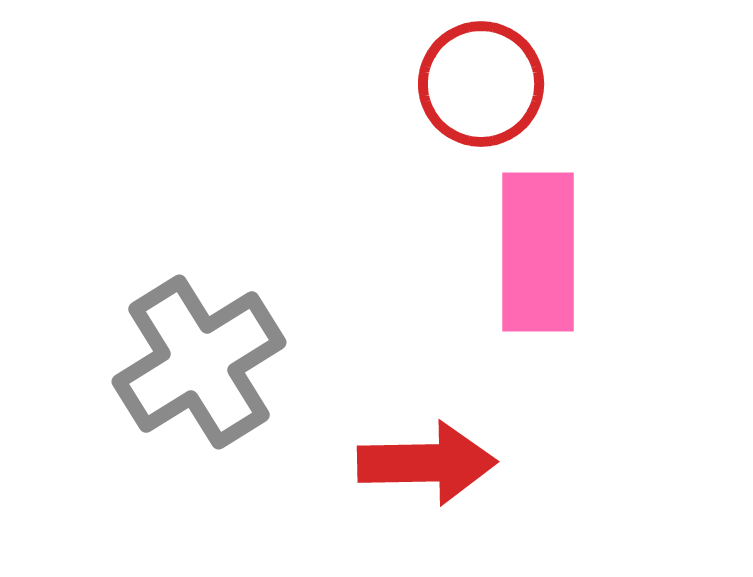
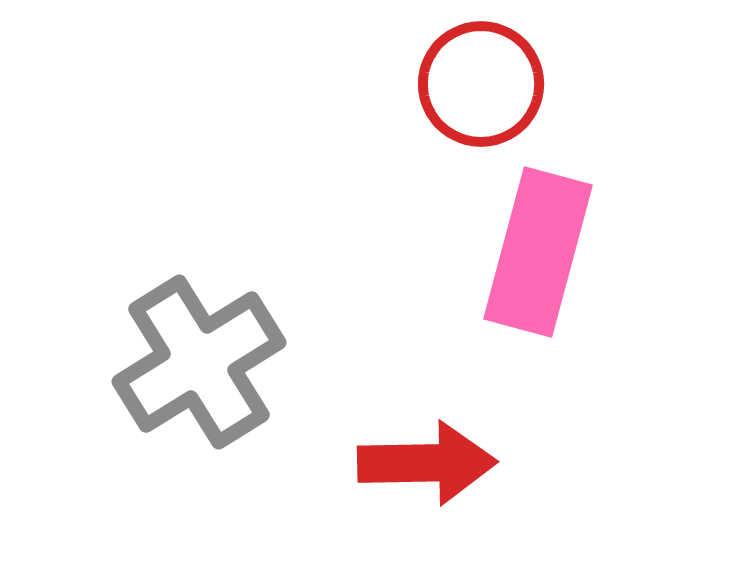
pink rectangle: rotated 15 degrees clockwise
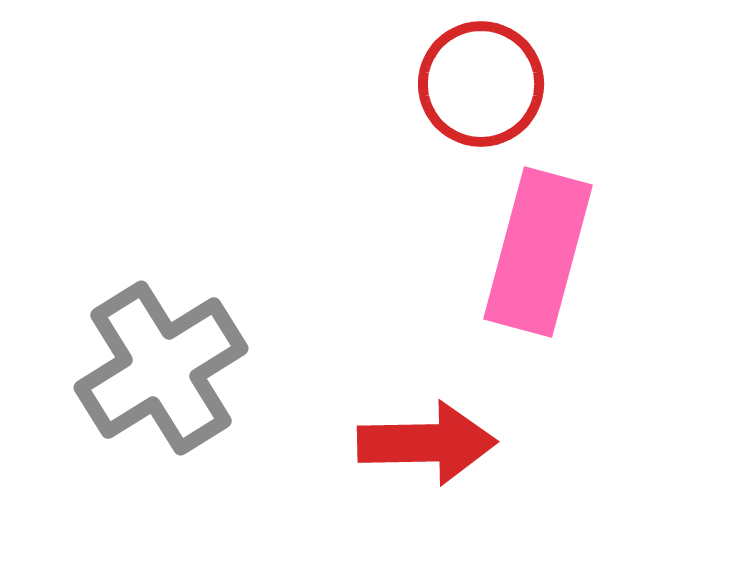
gray cross: moved 38 px left, 6 px down
red arrow: moved 20 px up
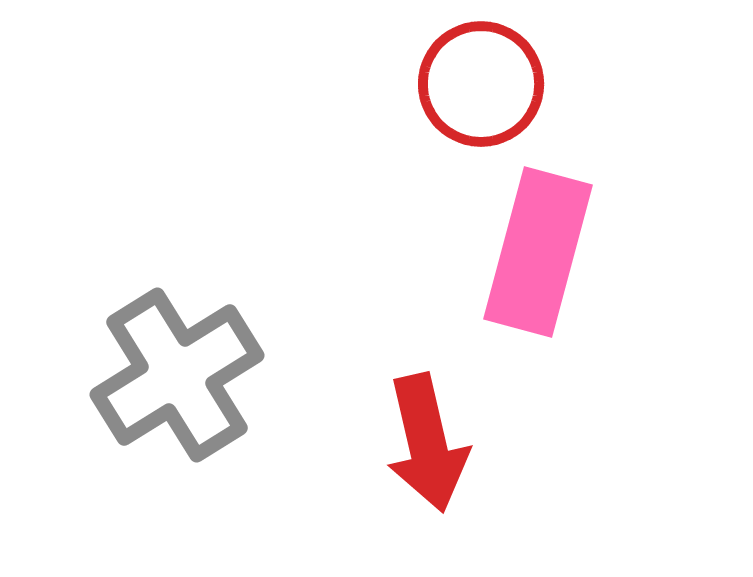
gray cross: moved 16 px right, 7 px down
red arrow: rotated 78 degrees clockwise
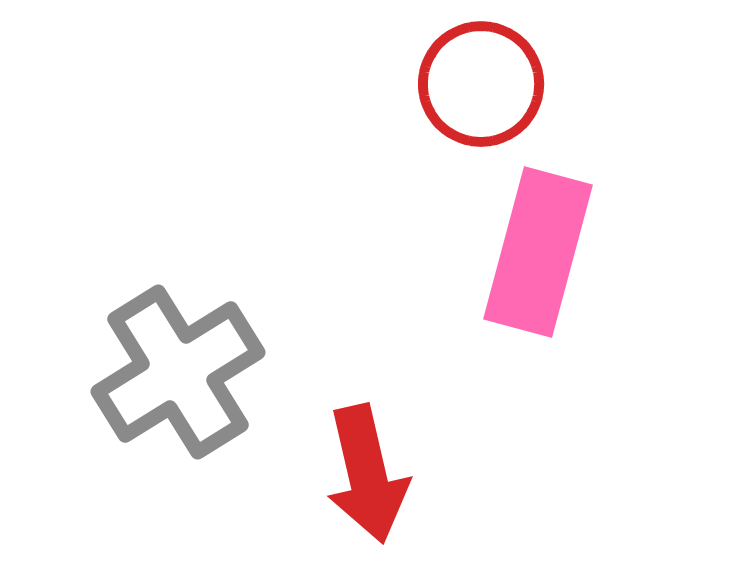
gray cross: moved 1 px right, 3 px up
red arrow: moved 60 px left, 31 px down
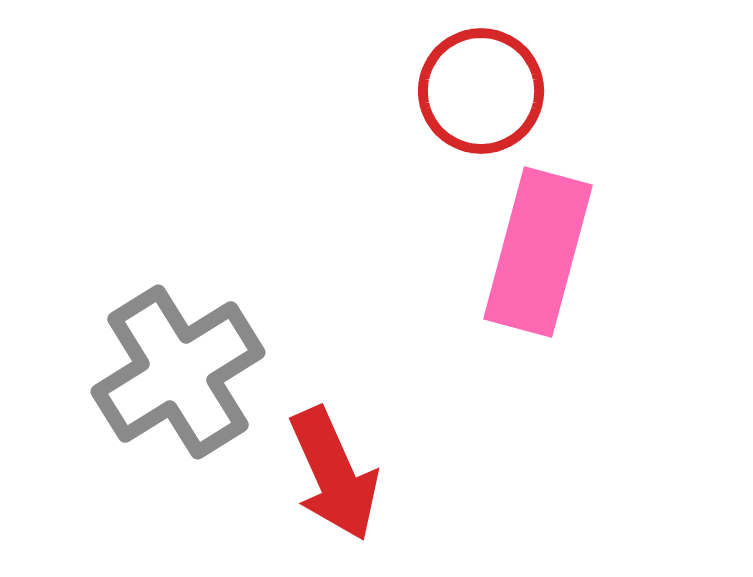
red circle: moved 7 px down
red arrow: moved 33 px left; rotated 11 degrees counterclockwise
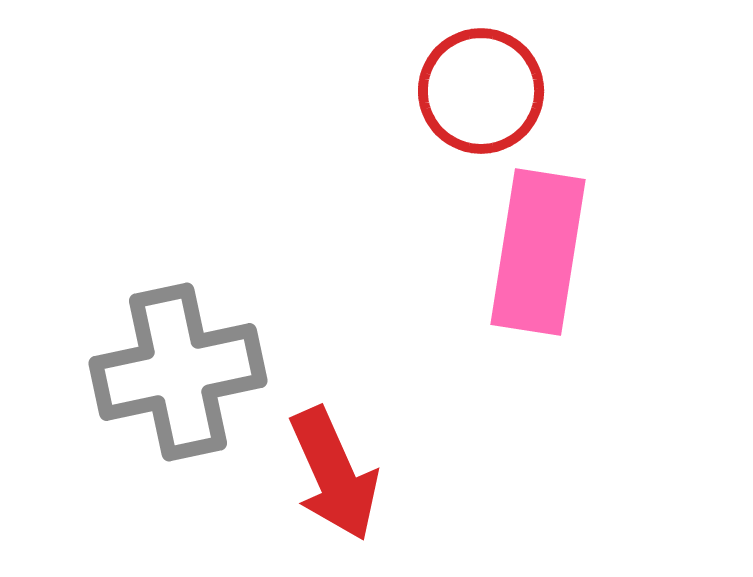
pink rectangle: rotated 6 degrees counterclockwise
gray cross: rotated 20 degrees clockwise
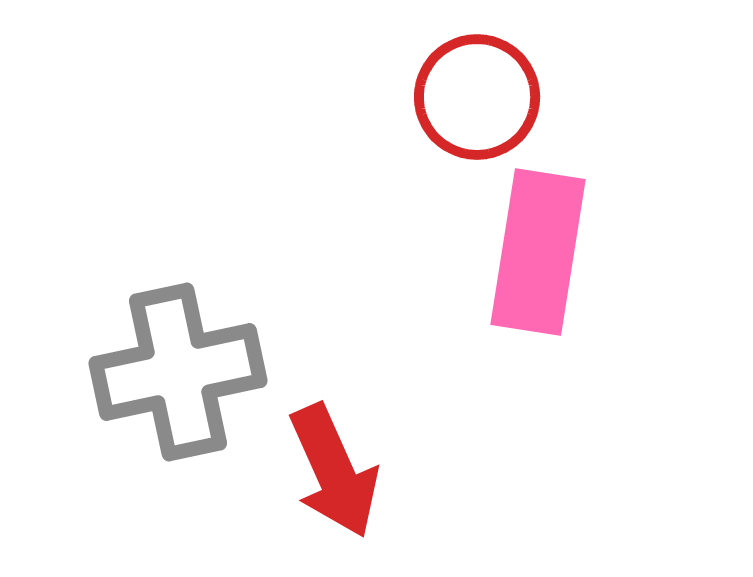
red circle: moved 4 px left, 6 px down
red arrow: moved 3 px up
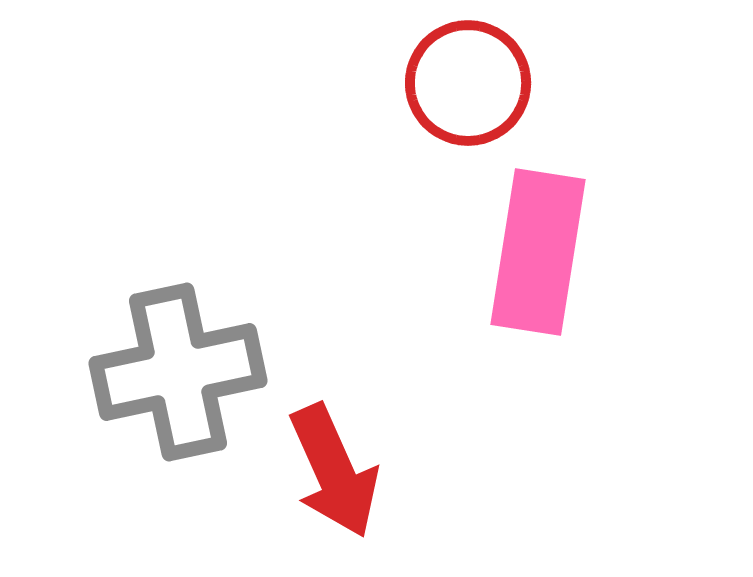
red circle: moved 9 px left, 14 px up
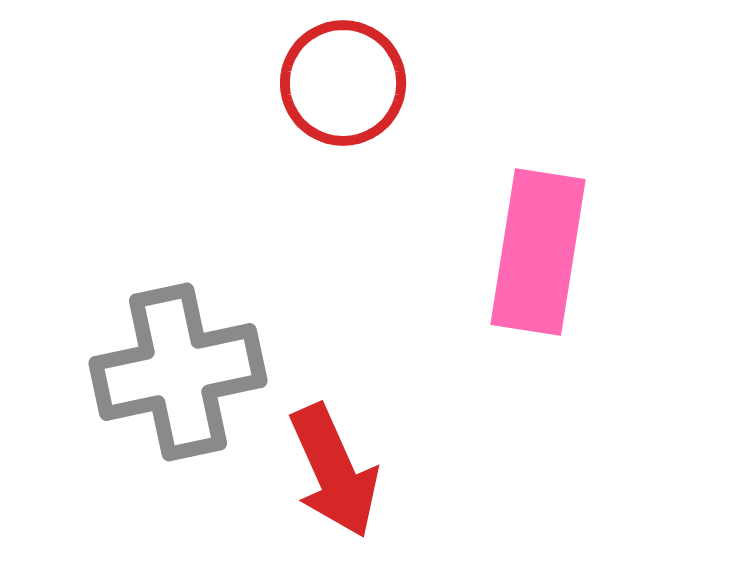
red circle: moved 125 px left
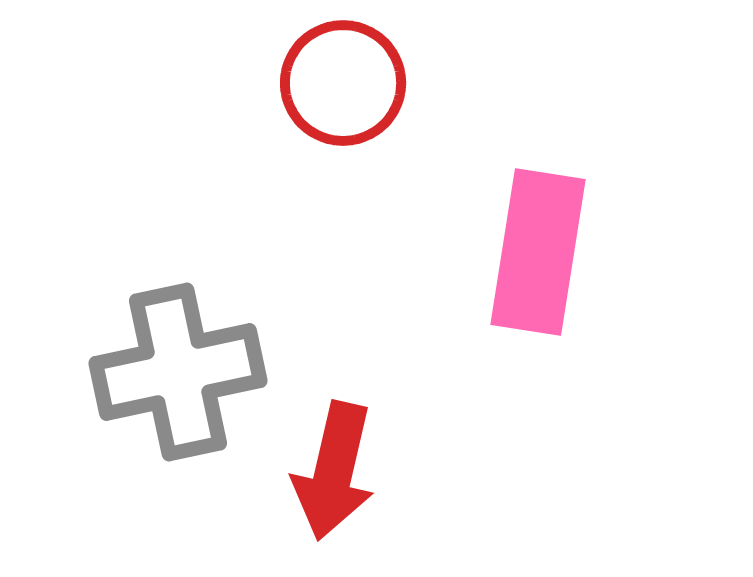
red arrow: rotated 37 degrees clockwise
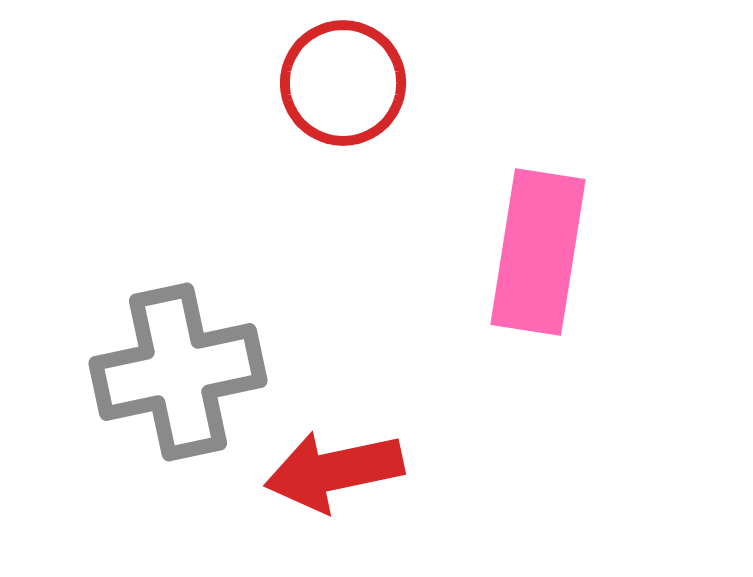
red arrow: rotated 65 degrees clockwise
